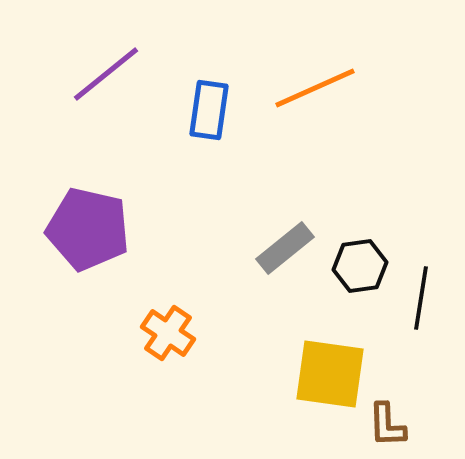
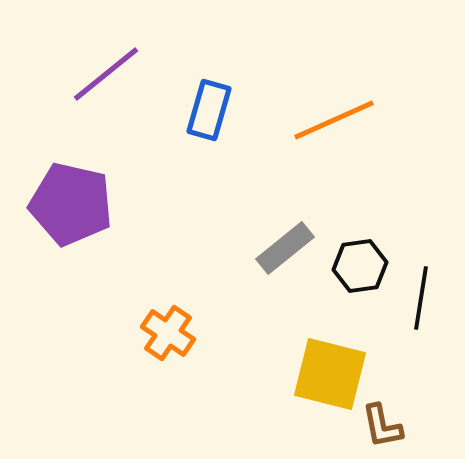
orange line: moved 19 px right, 32 px down
blue rectangle: rotated 8 degrees clockwise
purple pentagon: moved 17 px left, 25 px up
yellow square: rotated 6 degrees clockwise
brown L-shape: moved 5 px left, 1 px down; rotated 9 degrees counterclockwise
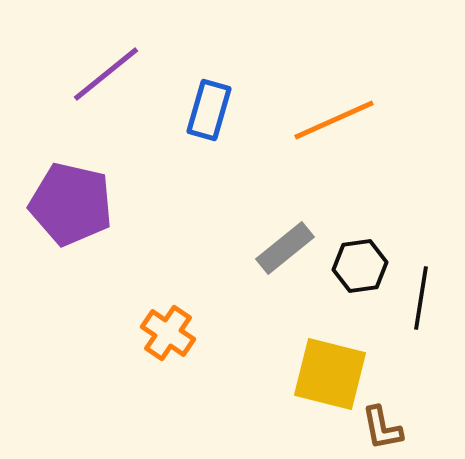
brown L-shape: moved 2 px down
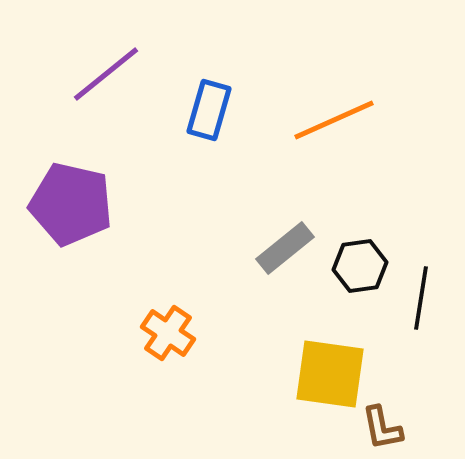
yellow square: rotated 6 degrees counterclockwise
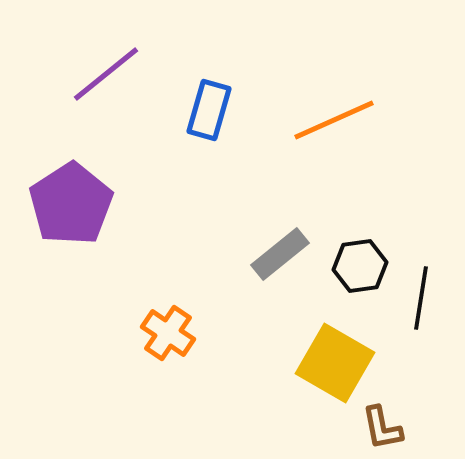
purple pentagon: rotated 26 degrees clockwise
gray rectangle: moved 5 px left, 6 px down
yellow square: moved 5 px right, 11 px up; rotated 22 degrees clockwise
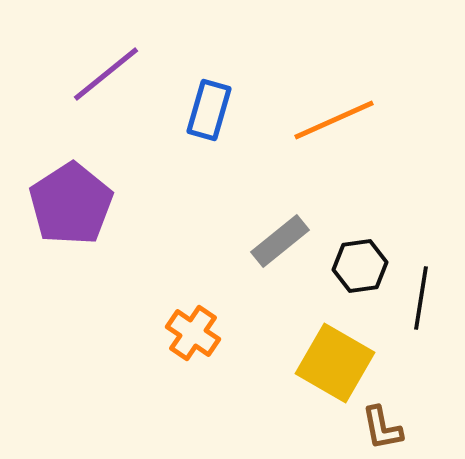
gray rectangle: moved 13 px up
orange cross: moved 25 px right
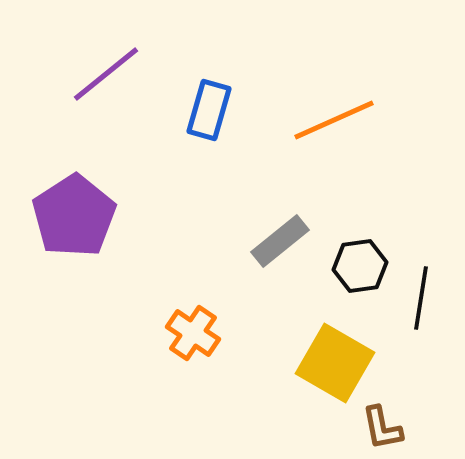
purple pentagon: moved 3 px right, 12 px down
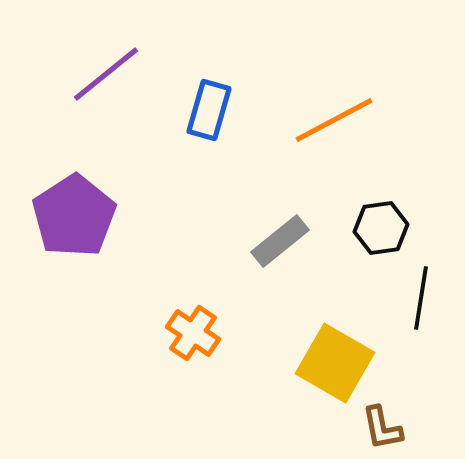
orange line: rotated 4 degrees counterclockwise
black hexagon: moved 21 px right, 38 px up
